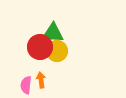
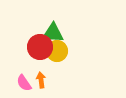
pink semicircle: moved 2 px left, 2 px up; rotated 42 degrees counterclockwise
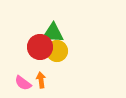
pink semicircle: moved 1 px left; rotated 18 degrees counterclockwise
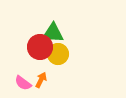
yellow circle: moved 1 px right, 3 px down
orange arrow: rotated 35 degrees clockwise
